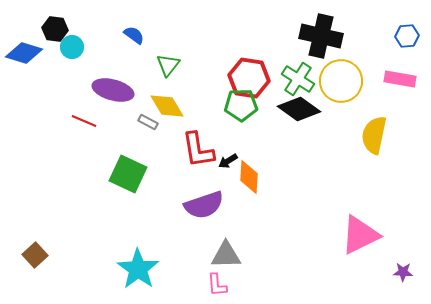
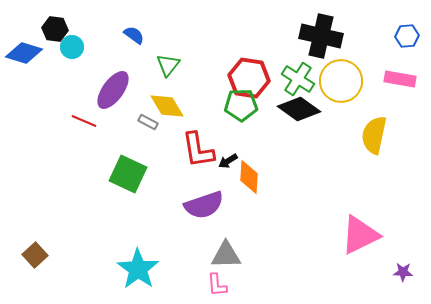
purple ellipse: rotated 69 degrees counterclockwise
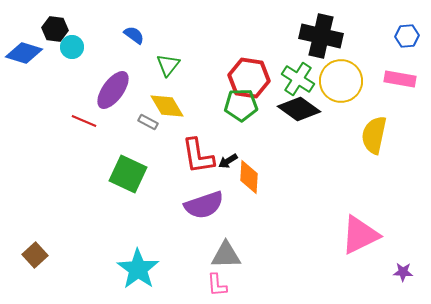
red L-shape: moved 6 px down
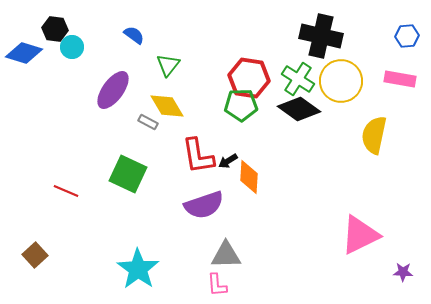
red line: moved 18 px left, 70 px down
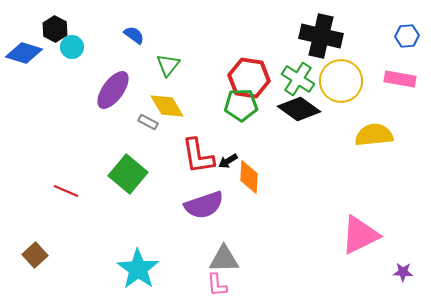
black hexagon: rotated 20 degrees clockwise
yellow semicircle: rotated 72 degrees clockwise
green square: rotated 15 degrees clockwise
gray triangle: moved 2 px left, 4 px down
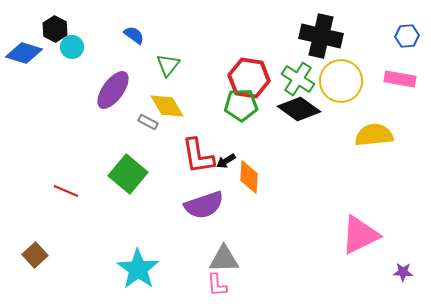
black arrow: moved 2 px left
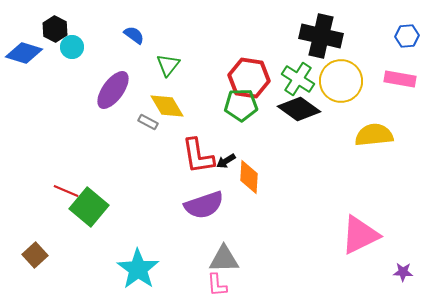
green square: moved 39 px left, 33 px down
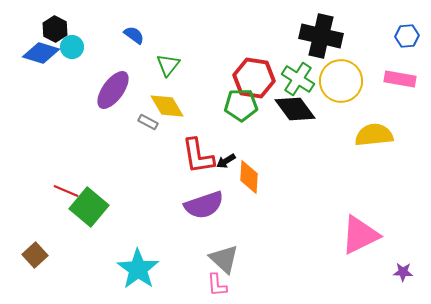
blue diamond: moved 17 px right
red hexagon: moved 5 px right
black diamond: moved 4 px left; rotated 18 degrees clockwise
gray triangle: rotated 44 degrees clockwise
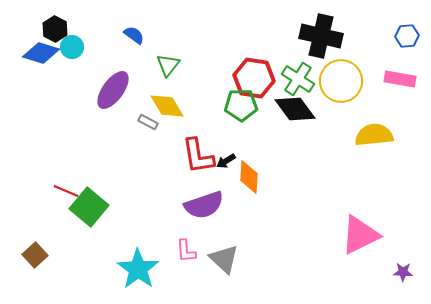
pink L-shape: moved 31 px left, 34 px up
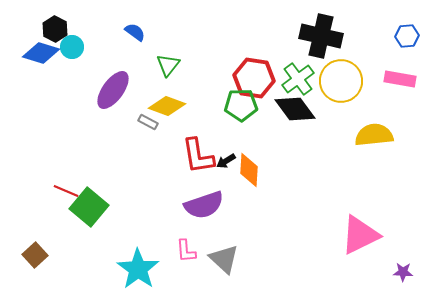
blue semicircle: moved 1 px right, 3 px up
green cross: rotated 20 degrees clockwise
yellow diamond: rotated 39 degrees counterclockwise
orange diamond: moved 7 px up
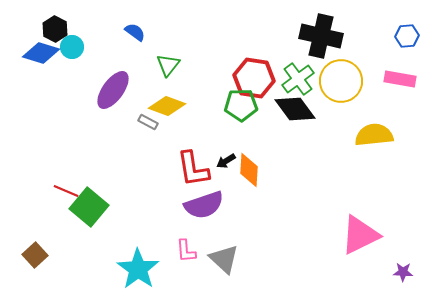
red L-shape: moved 5 px left, 13 px down
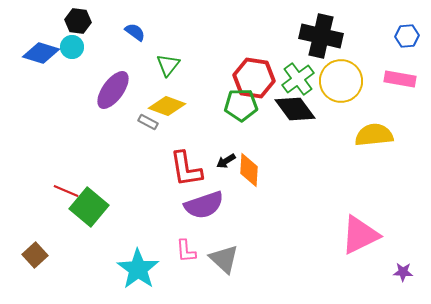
black hexagon: moved 23 px right, 8 px up; rotated 20 degrees counterclockwise
red L-shape: moved 7 px left
